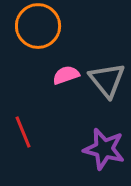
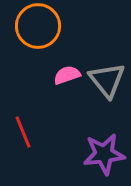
pink semicircle: moved 1 px right
purple star: moved 5 px down; rotated 21 degrees counterclockwise
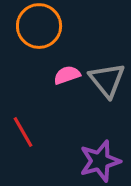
orange circle: moved 1 px right
red line: rotated 8 degrees counterclockwise
purple star: moved 4 px left, 7 px down; rotated 9 degrees counterclockwise
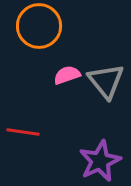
gray triangle: moved 1 px left, 1 px down
red line: rotated 52 degrees counterclockwise
purple star: rotated 9 degrees counterclockwise
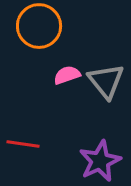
red line: moved 12 px down
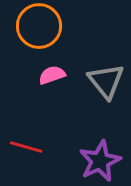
pink semicircle: moved 15 px left
red line: moved 3 px right, 3 px down; rotated 8 degrees clockwise
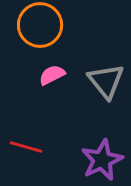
orange circle: moved 1 px right, 1 px up
pink semicircle: rotated 8 degrees counterclockwise
purple star: moved 2 px right, 1 px up
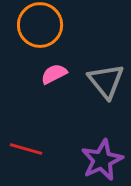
pink semicircle: moved 2 px right, 1 px up
red line: moved 2 px down
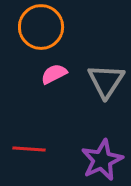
orange circle: moved 1 px right, 2 px down
gray triangle: rotated 12 degrees clockwise
red line: moved 3 px right; rotated 12 degrees counterclockwise
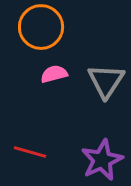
pink semicircle: rotated 12 degrees clockwise
red line: moved 1 px right, 3 px down; rotated 12 degrees clockwise
